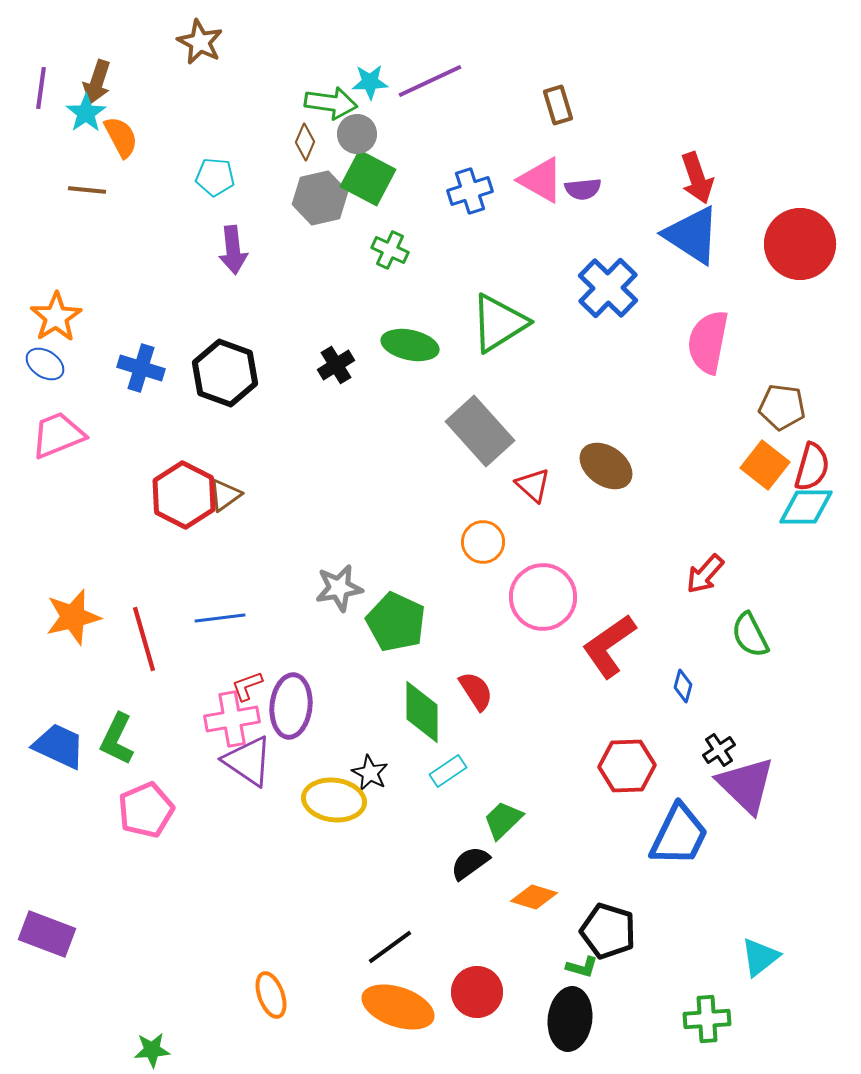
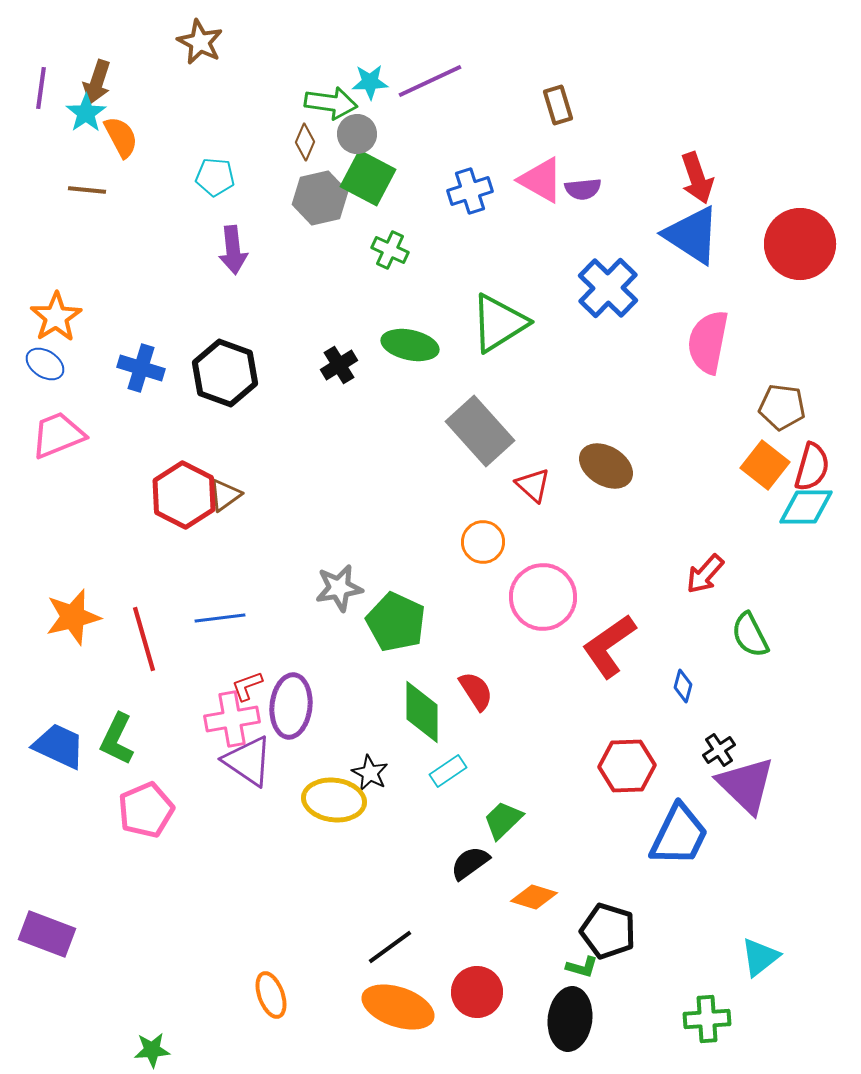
black cross at (336, 365): moved 3 px right
brown ellipse at (606, 466): rotated 4 degrees counterclockwise
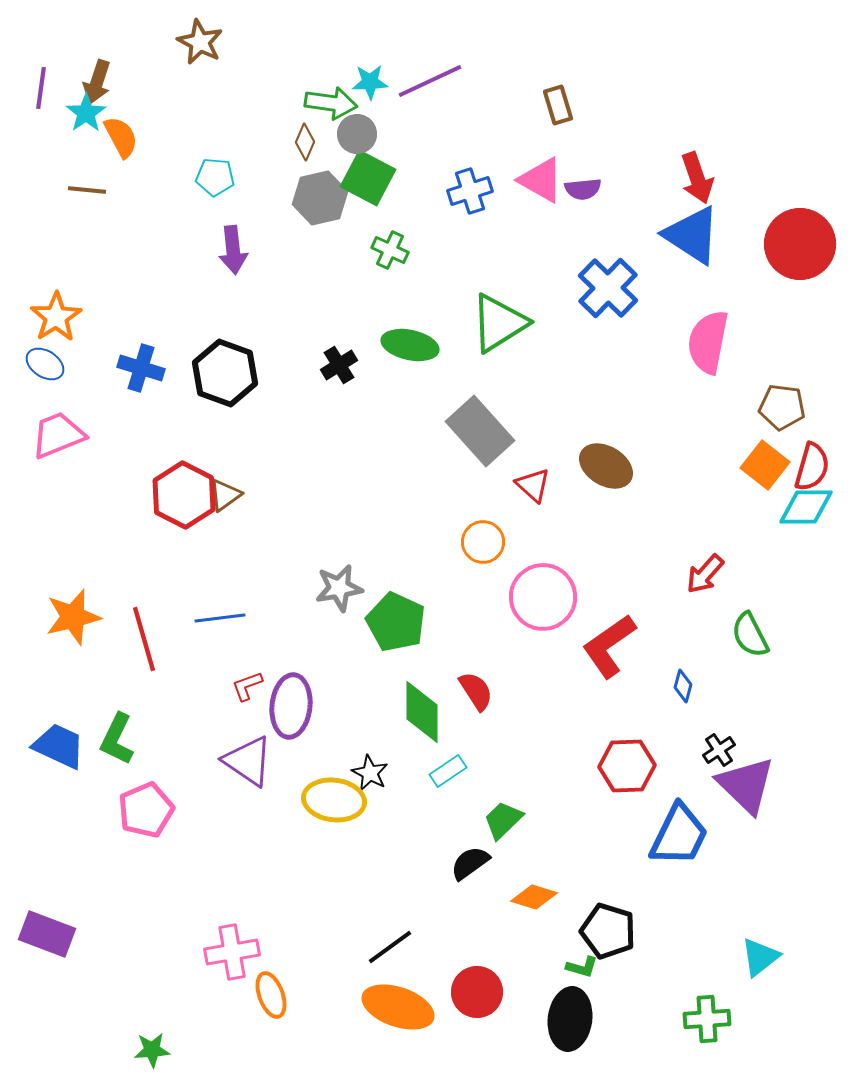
pink cross at (232, 719): moved 233 px down
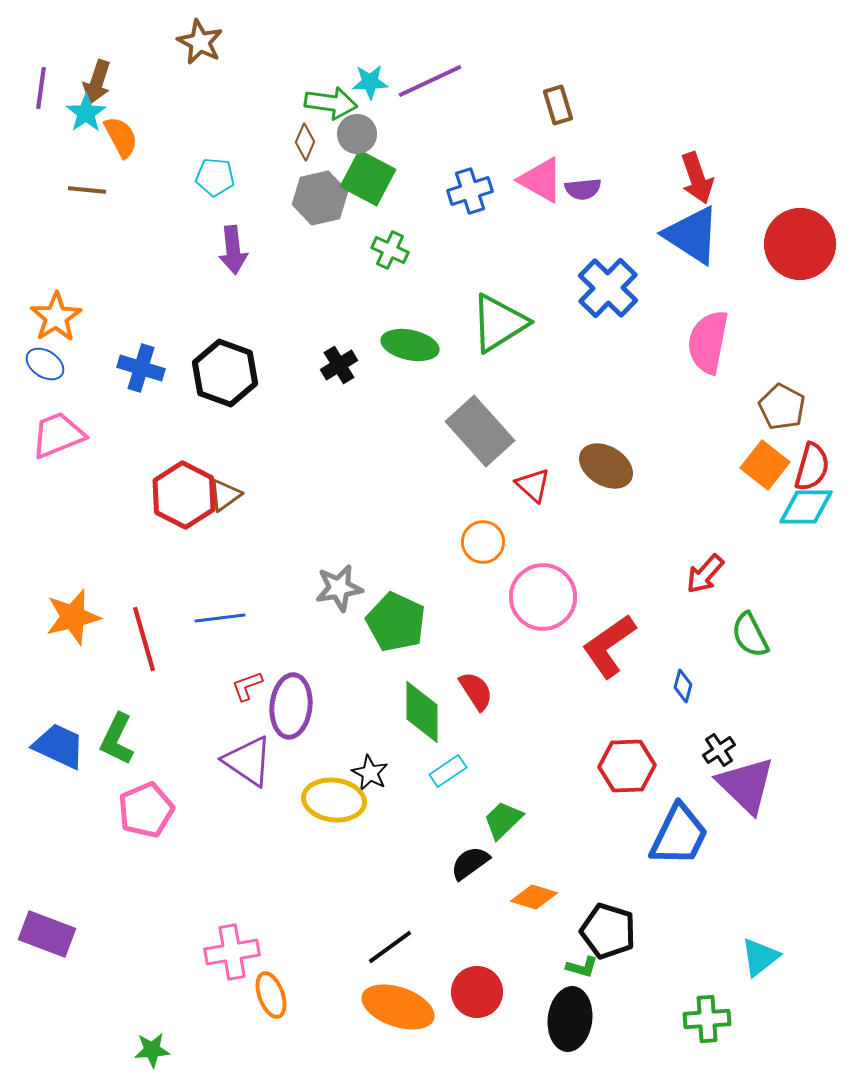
brown pentagon at (782, 407): rotated 21 degrees clockwise
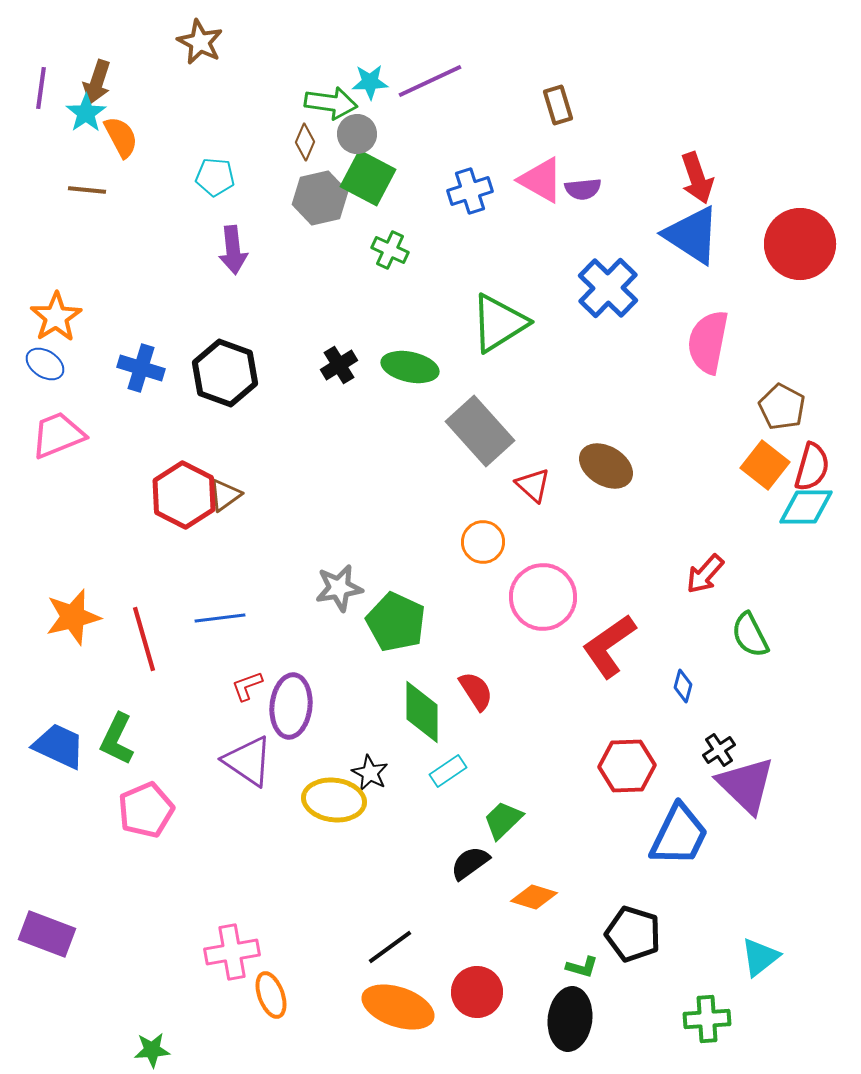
green ellipse at (410, 345): moved 22 px down
black pentagon at (608, 931): moved 25 px right, 3 px down
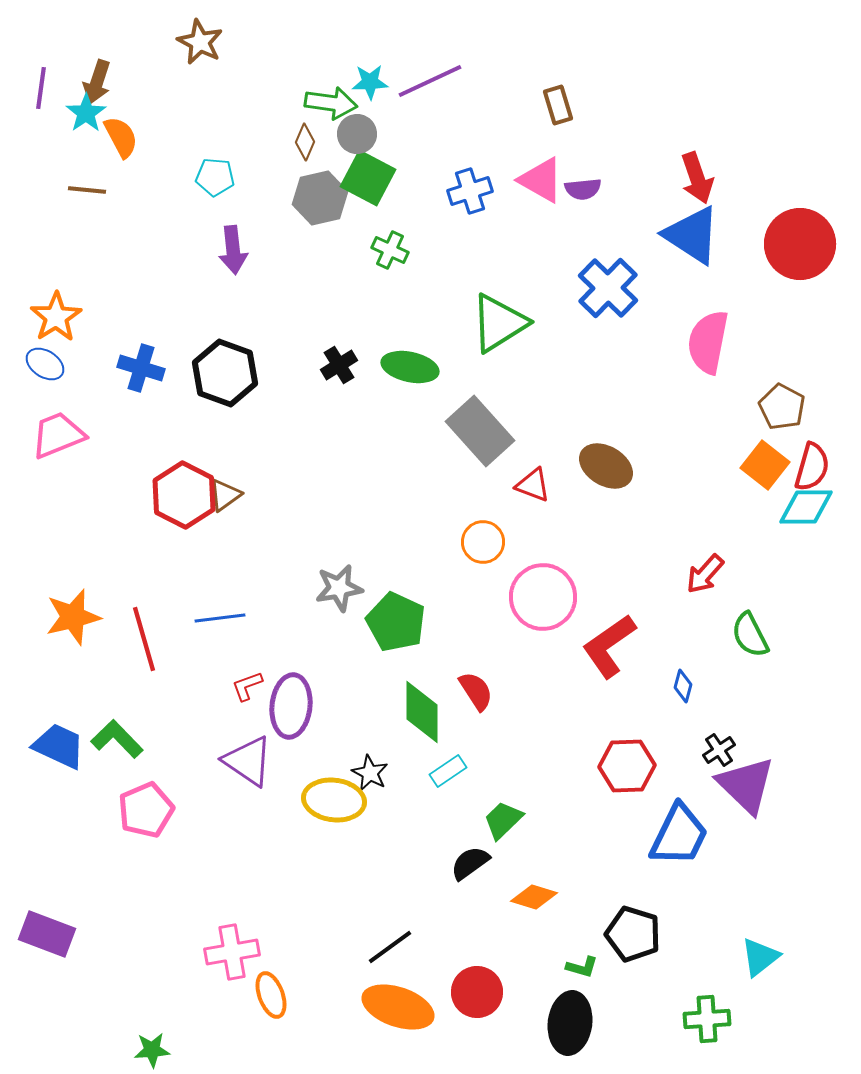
red triangle at (533, 485): rotated 21 degrees counterclockwise
green L-shape at (117, 739): rotated 110 degrees clockwise
black ellipse at (570, 1019): moved 4 px down
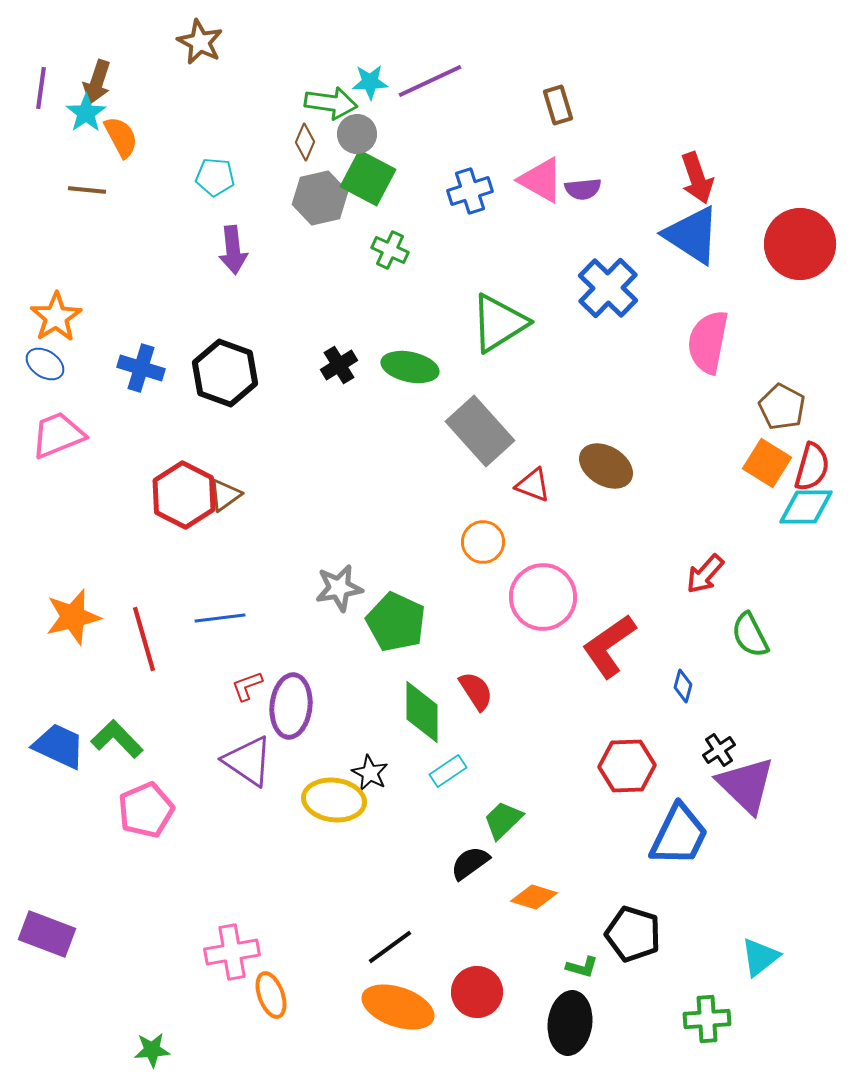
orange square at (765, 465): moved 2 px right, 2 px up; rotated 6 degrees counterclockwise
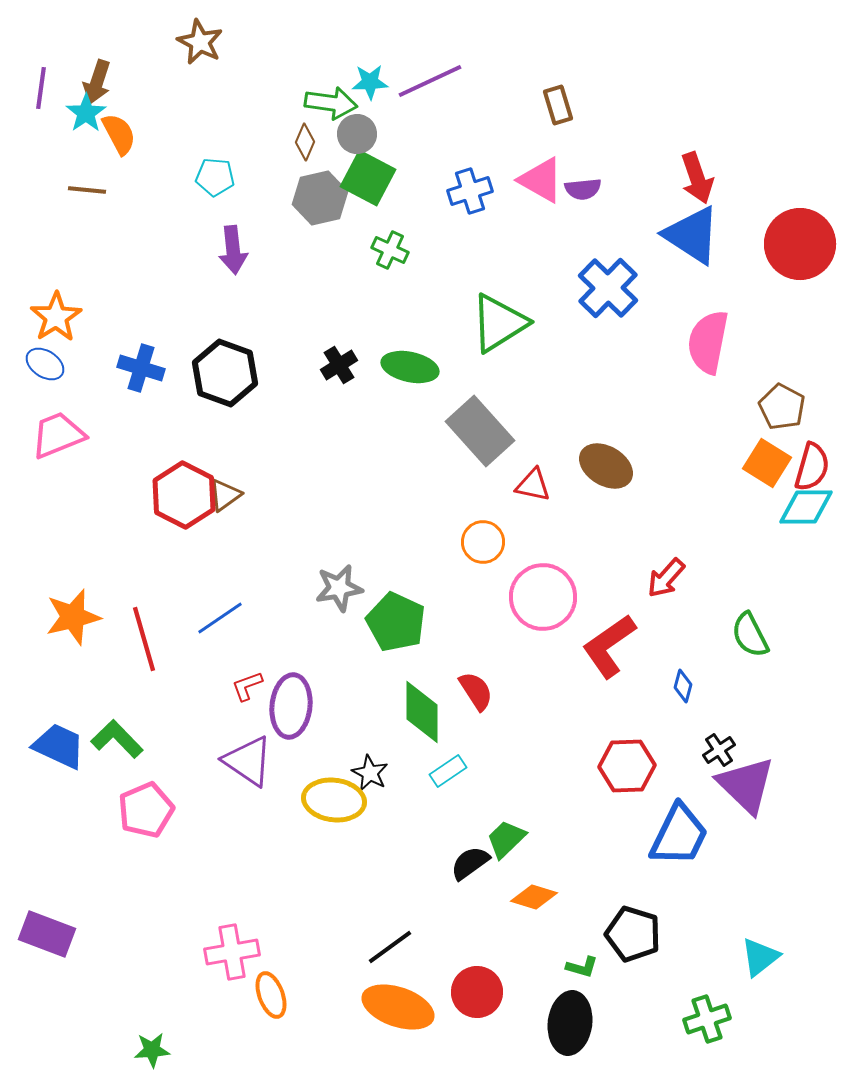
orange semicircle at (121, 137): moved 2 px left, 3 px up
red triangle at (533, 485): rotated 9 degrees counterclockwise
red arrow at (705, 574): moved 39 px left, 4 px down
blue line at (220, 618): rotated 27 degrees counterclockwise
green trapezoid at (503, 820): moved 3 px right, 19 px down
green cross at (707, 1019): rotated 15 degrees counterclockwise
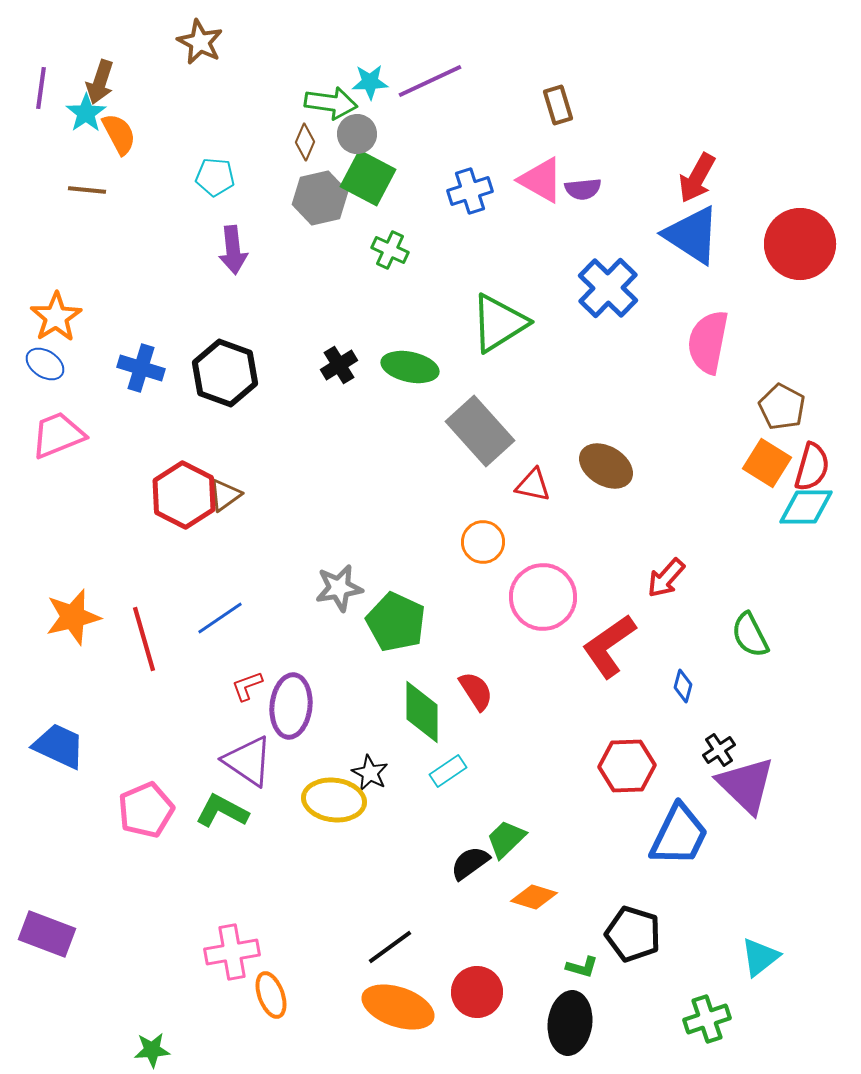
brown arrow at (97, 82): moved 3 px right
red arrow at (697, 178): rotated 48 degrees clockwise
green L-shape at (117, 739): moved 105 px right, 72 px down; rotated 18 degrees counterclockwise
